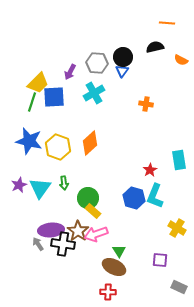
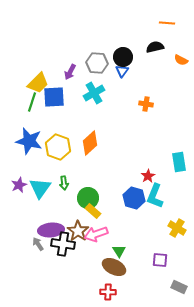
cyan rectangle: moved 2 px down
red star: moved 2 px left, 6 px down
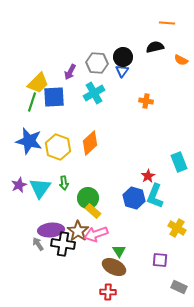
orange cross: moved 3 px up
cyan rectangle: rotated 12 degrees counterclockwise
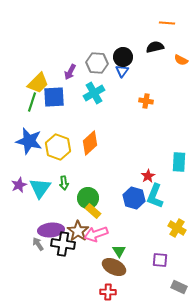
cyan rectangle: rotated 24 degrees clockwise
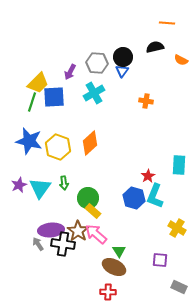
cyan rectangle: moved 3 px down
pink arrow: rotated 60 degrees clockwise
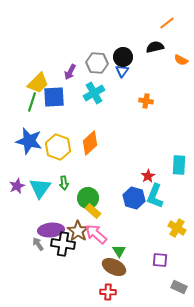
orange line: rotated 42 degrees counterclockwise
purple star: moved 2 px left, 1 px down
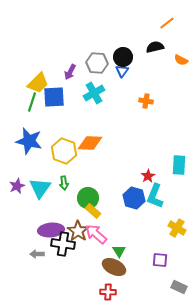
orange diamond: rotated 45 degrees clockwise
yellow hexagon: moved 6 px right, 4 px down
gray arrow: moved 1 px left, 10 px down; rotated 56 degrees counterclockwise
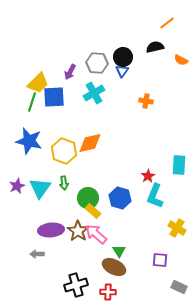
orange diamond: rotated 15 degrees counterclockwise
blue hexagon: moved 14 px left
black cross: moved 13 px right, 41 px down; rotated 25 degrees counterclockwise
